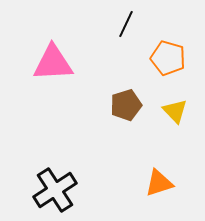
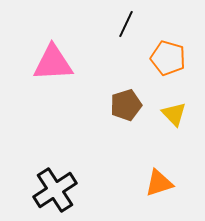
yellow triangle: moved 1 px left, 3 px down
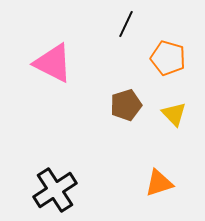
pink triangle: rotated 30 degrees clockwise
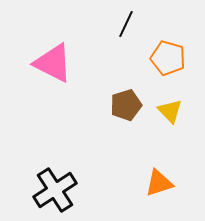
yellow triangle: moved 4 px left, 3 px up
